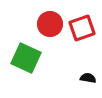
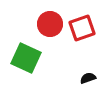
black semicircle: rotated 28 degrees counterclockwise
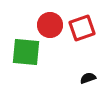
red circle: moved 1 px down
green square: moved 6 px up; rotated 20 degrees counterclockwise
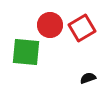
red square: rotated 12 degrees counterclockwise
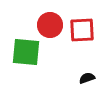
red square: moved 2 px down; rotated 28 degrees clockwise
black semicircle: moved 1 px left
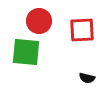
red circle: moved 11 px left, 4 px up
black semicircle: rotated 147 degrees counterclockwise
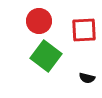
red square: moved 2 px right
green square: moved 20 px right, 4 px down; rotated 32 degrees clockwise
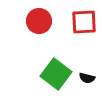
red square: moved 8 px up
green square: moved 10 px right, 18 px down
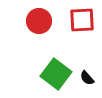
red square: moved 2 px left, 2 px up
black semicircle: rotated 35 degrees clockwise
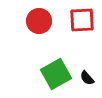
green square: rotated 24 degrees clockwise
